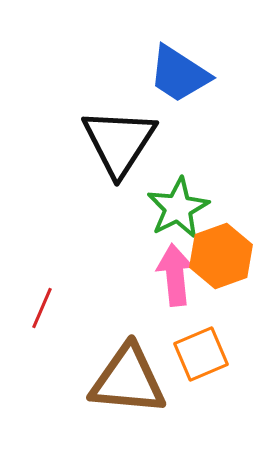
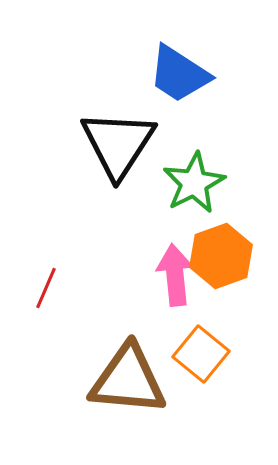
black triangle: moved 1 px left, 2 px down
green star: moved 16 px right, 25 px up
red line: moved 4 px right, 20 px up
orange square: rotated 28 degrees counterclockwise
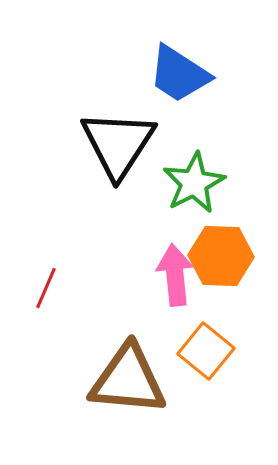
orange hexagon: rotated 22 degrees clockwise
orange square: moved 5 px right, 3 px up
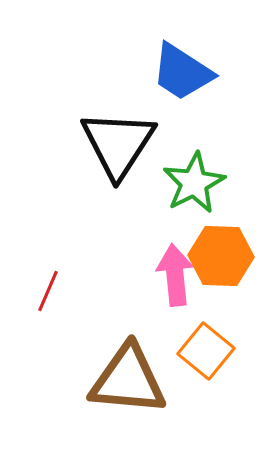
blue trapezoid: moved 3 px right, 2 px up
red line: moved 2 px right, 3 px down
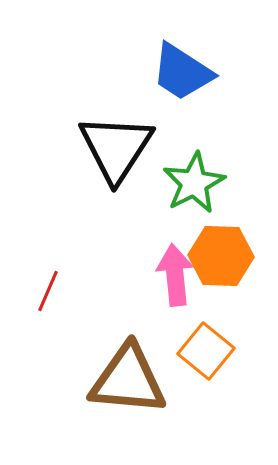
black triangle: moved 2 px left, 4 px down
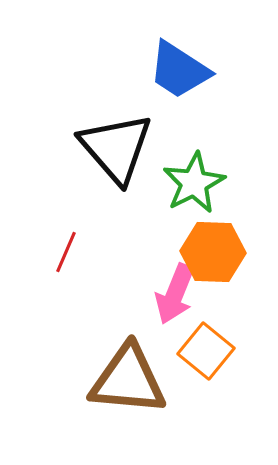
blue trapezoid: moved 3 px left, 2 px up
black triangle: rotated 14 degrees counterclockwise
orange hexagon: moved 8 px left, 4 px up
pink arrow: moved 19 px down; rotated 152 degrees counterclockwise
red line: moved 18 px right, 39 px up
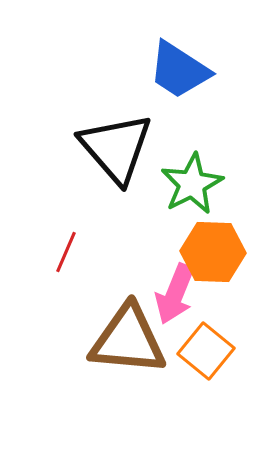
green star: moved 2 px left, 1 px down
brown triangle: moved 40 px up
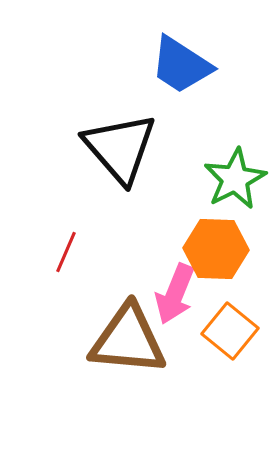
blue trapezoid: moved 2 px right, 5 px up
black triangle: moved 4 px right
green star: moved 43 px right, 5 px up
orange hexagon: moved 3 px right, 3 px up
orange square: moved 24 px right, 20 px up
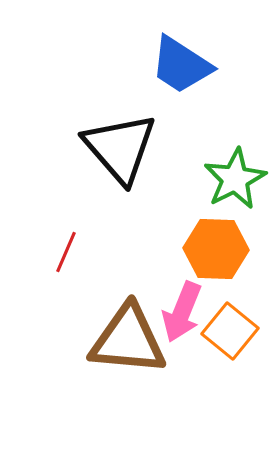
pink arrow: moved 7 px right, 18 px down
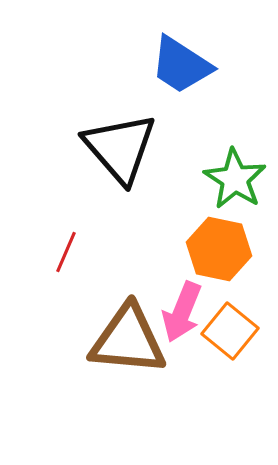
green star: rotated 12 degrees counterclockwise
orange hexagon: moved 3 px right; rotated 10 degrees clockwise
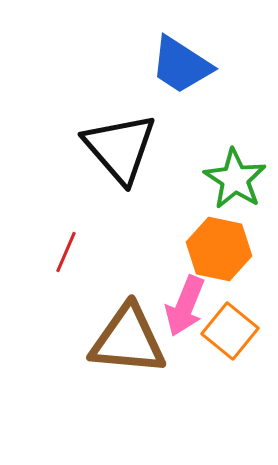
pink arrow: moved 3 px right, 6 px up
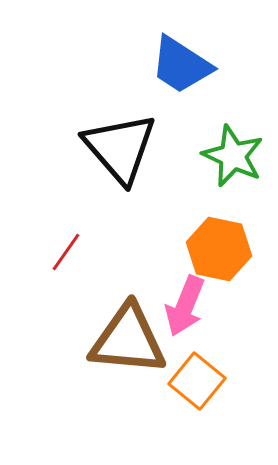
green star: moved 2 px left, 23 px up; rotated 8 degrees counterclockwise
red line: rotated 12 degrees clockwise
orange square: moved 33 px left, 50 px down
